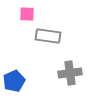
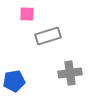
gray rectangle: rotated 25 degrees counterclockwise
blue pentagon: rotated 15 degrees clockwise
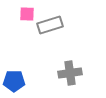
gray rectangle: moved 2 px right, 11 px up
blue pentagon: rotated 10 degrees clockwise
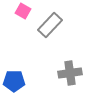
pink square: moved 4 px left, 3 px up; rotated 28 degrees clockwise
gray rectangle: rotated 30 degrees counterclockwise
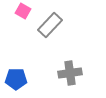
blue pentagon: moved 2 px right, 2 px up
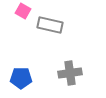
gray rectangle: rotated 60 degrees clockwise
blue pentagon: moved 5 px right, 1 px up
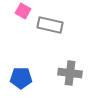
gray cross: rotated 15 degrees clockwise
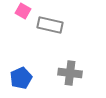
blue pentagon: rotated 25 degrees counterclockwise
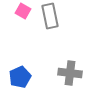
gray rectangle: moved 9 px up; rotated 65 degrees clockwise
blue pentagon: moved 1 px left, 1 px up
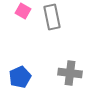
gray rectangle: moved 2 px right, 1 px down
